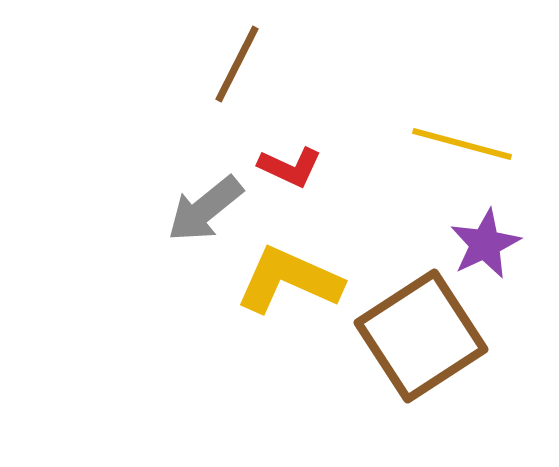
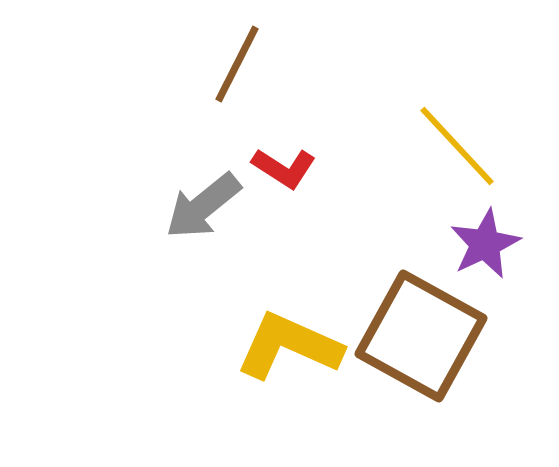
yellow line: moved 5 px left, 2 px down; rotated 32 degrees clockwise
red L-shape: moved 6 px left, 1 px down; rotated 8 degrees clockwise
gray arrow: moved 2 px left, 3 px up
yellow L-shape: moved 66 px down
brown square: rotated 28 degrees counterclockwise
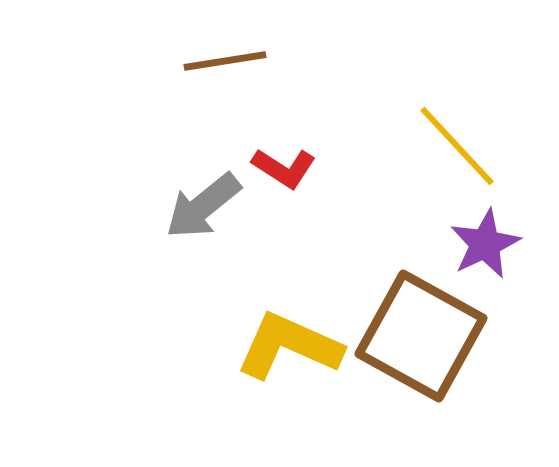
brown line: moved 12 px left, 3 px up; rotated 54 degrees clockwise
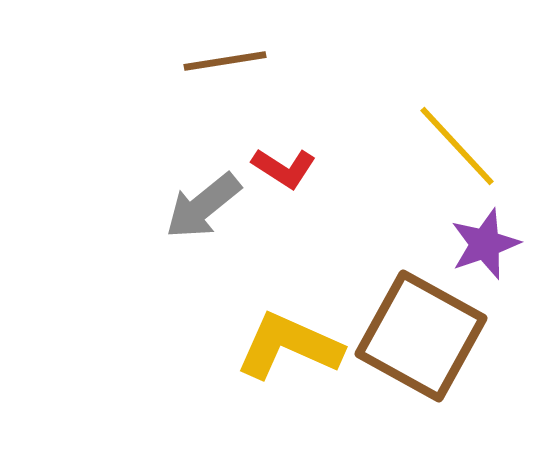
purple star: rotated 6 degrees clockwise
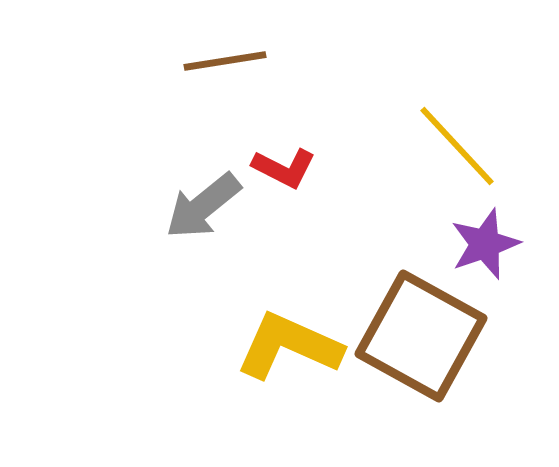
red L-shape: rotated 6 degrees counterclockwise
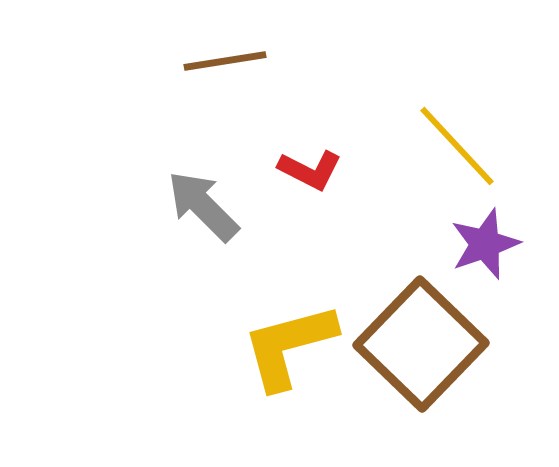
red L-shape: moved 26 px right, 2 px down
gray arrow: rotated 84 degrees clockwise
brown square: moved 8 px down; rotated 15 degrees clockwise
yellow L-shape: rotated 39 degrees counterclockwise
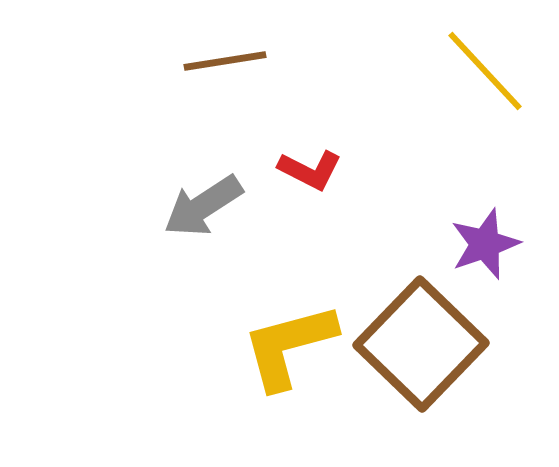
yellow line: moved 28 px right, 75 px up
gray arrow: rotated 78 degrees counterclockwise
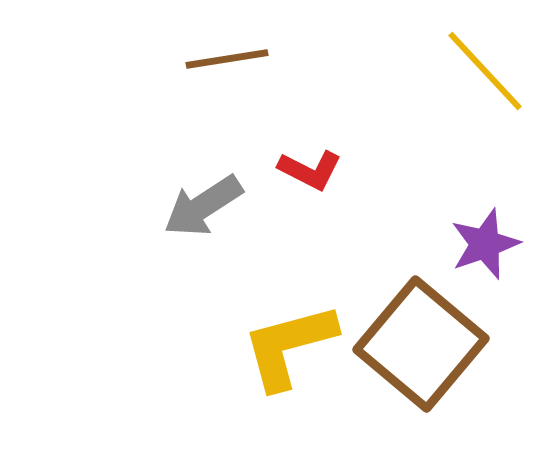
brown line: moved 2 px right, 2 px up
brown square: rotated 4 degrees counterclockwise
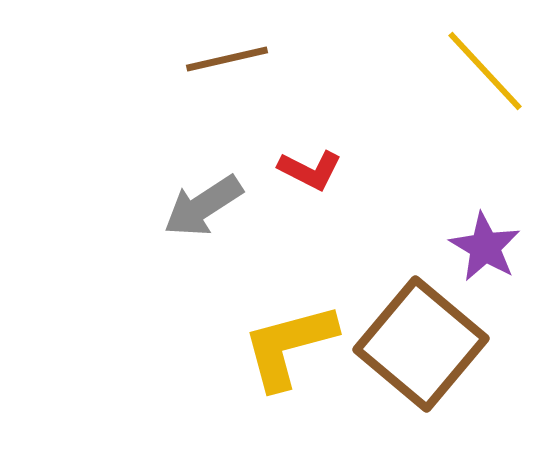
brown line: rotated 4 degrees counterclockwise
purple star: moved 3 px down; rotated 22 degrees counterclockwise
